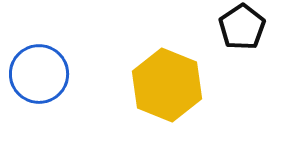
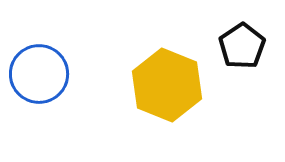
black pentagon: moved 19 px down
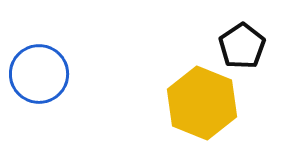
yellow hexagon: moved 35 px right, 18 px down
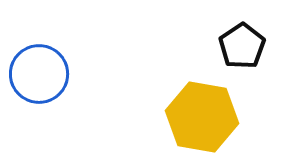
yellow hexagon: moved 14 px down; rotated 12 degrees counterclockwise
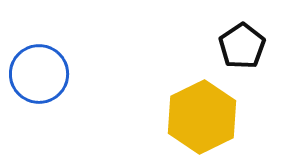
yellow hexagon: rotated 24 degrees clockwise
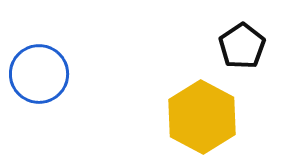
yellow hexagon: rotated 6 degrees counterclockwise
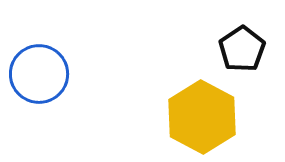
black pentagon: moved 3 px down
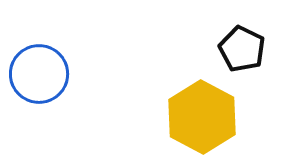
black pentagon: rotated 12 degrees counterclockwise
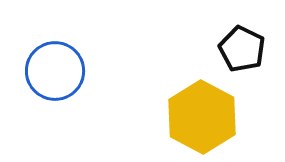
blue circle: moved 16 px right, 3 px up
